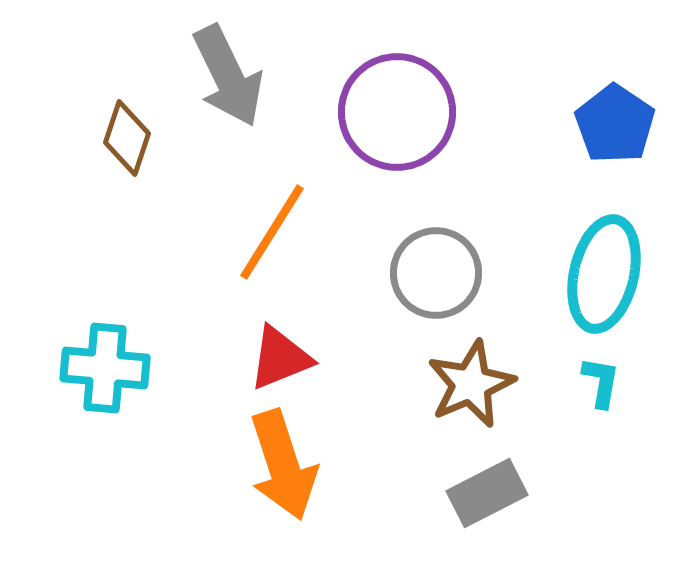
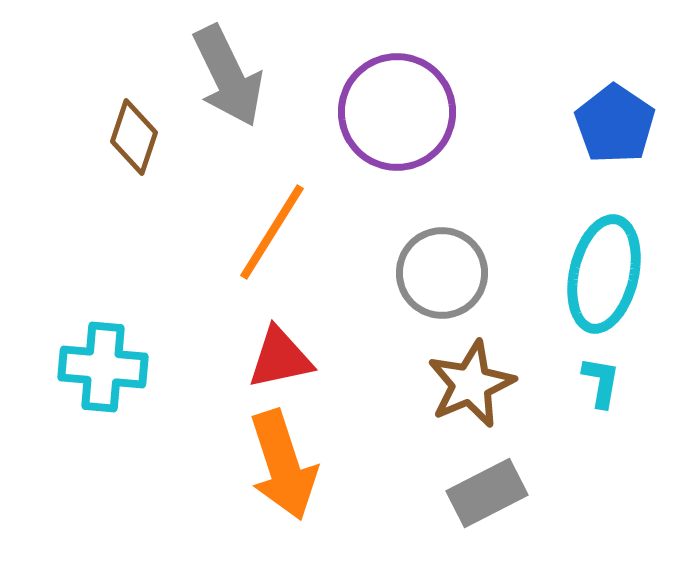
brown diamond: moved 7 px right, 1 px up
gray circle: moved 6 px right
red triangle: rotated 10 degrees clockwise
cyan cross: moved 2 px left, 1 px up
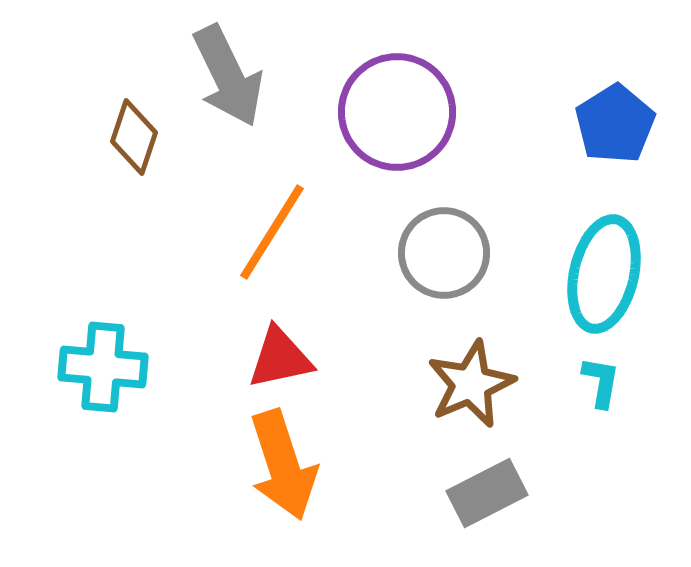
blue pentagon: rotated 6 degrees clockwise
gray circle: moved 2 px right, 20 px up
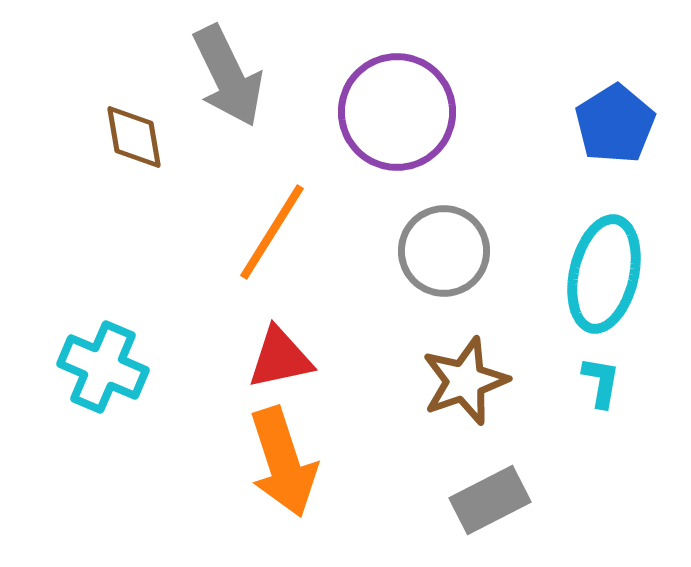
brown diamond: rotated 28 degrees counterclockwise
gray circle: moved 2 px up
cyan cross: rotated 18 degrees clockwise
brown star: moved 6 px left, 3 px up; rotated 4 degrees clockwise
orange arrow: moved 3 px up
gray rectangle: moved 3 px right, 7 px down
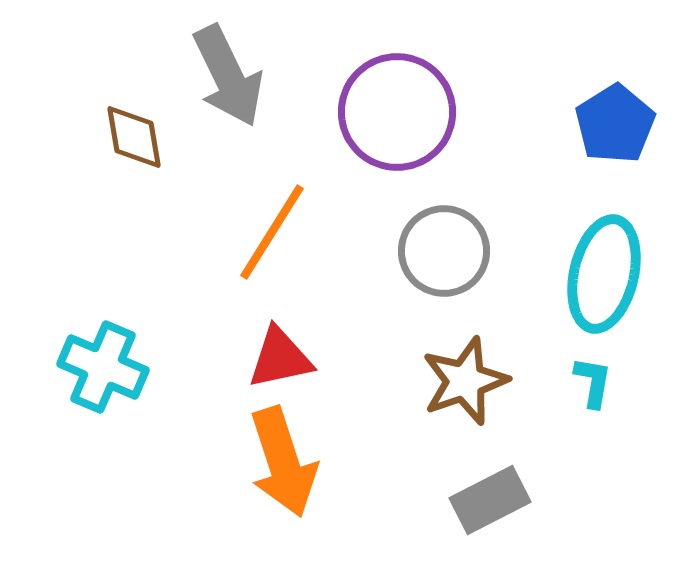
cyan L-shape: moved 8 px left
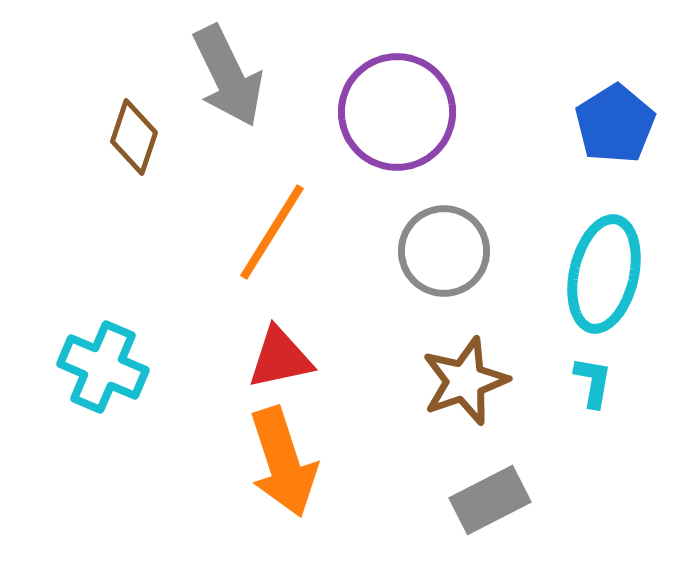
brown diamond: rotated 28 degrees clockwise
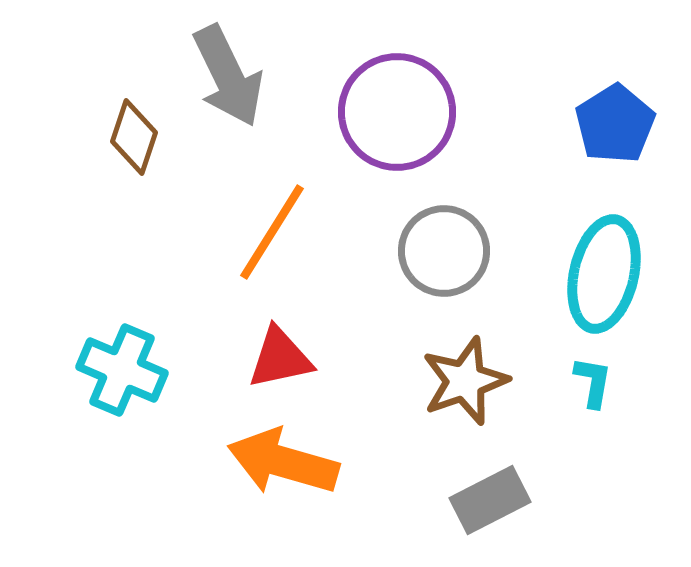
cyan cross: moved 19 px right, 3 px down
orange arrow: rotated 124 degrees clockwise
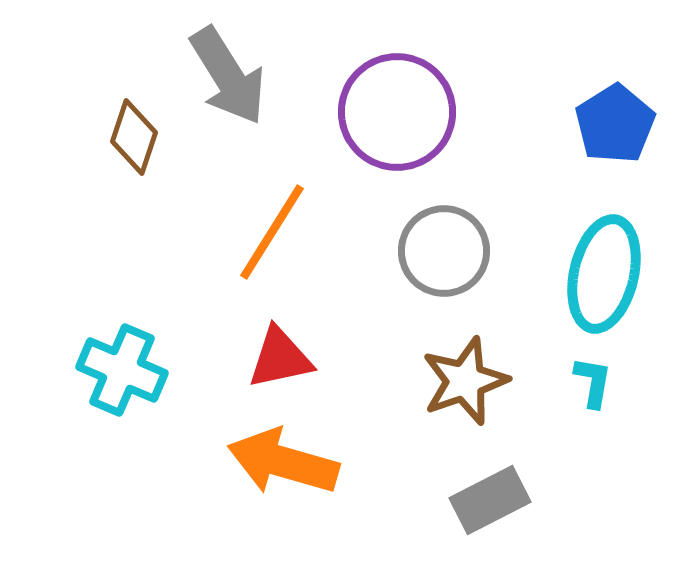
gray arrow: rotated 6 degrees counterclockwise
